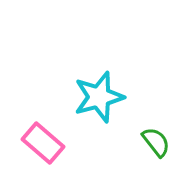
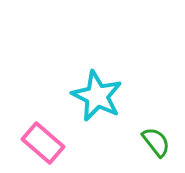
cyan star: moved 2 px left, 1 px up; rotated 30 degrees counterclockwise
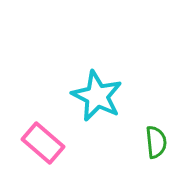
green semicircle: rotated 32 degrees clockwise
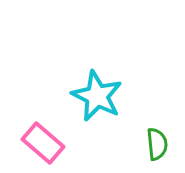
green semicircle: moved 1 px right, 2 px down
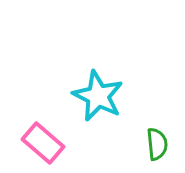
cyan star: moved 1 px right
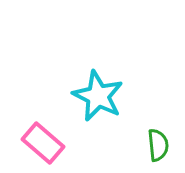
green semicircle: moved 1 px right, 1 px down
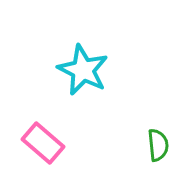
cyan star: moved 15 px left, 26 px up
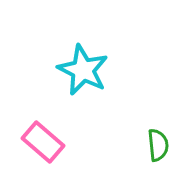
pink rectangle: moved 1 px up
